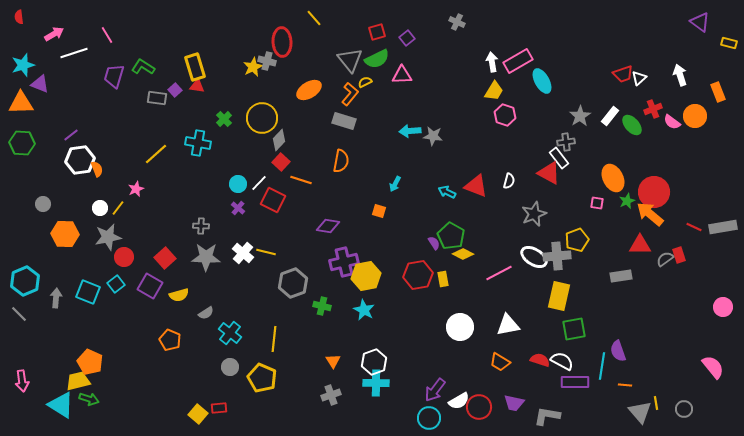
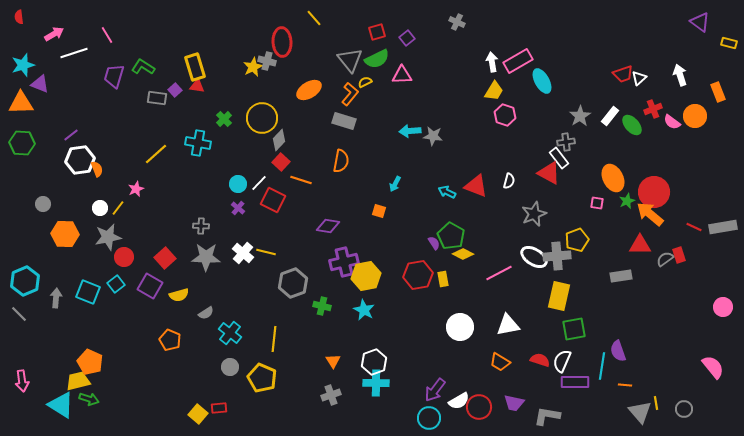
white semicircle at (562, 361): rotated 95 degrees counterclockwise
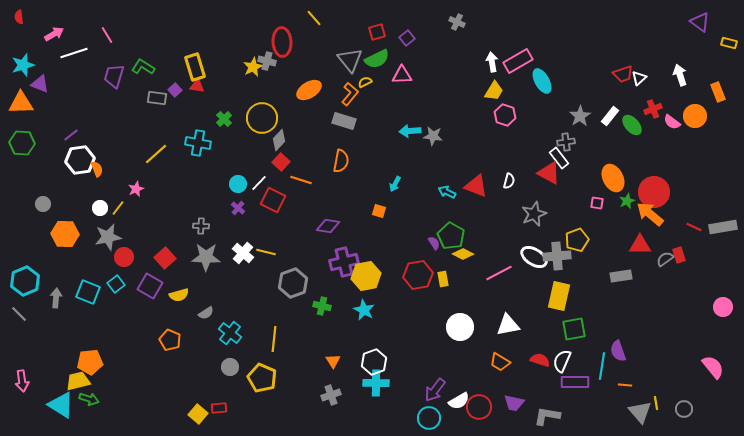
orange pentagon at (90, 362): rotated 30 degrees counterclockwise
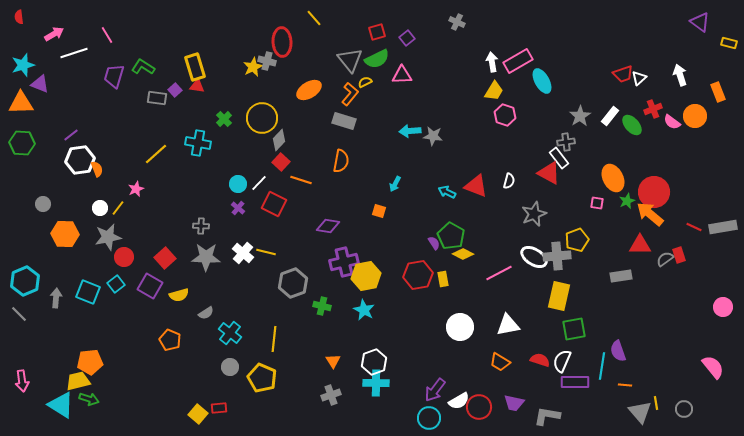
red square at (273, 200): moved 1 px right, 4 px down
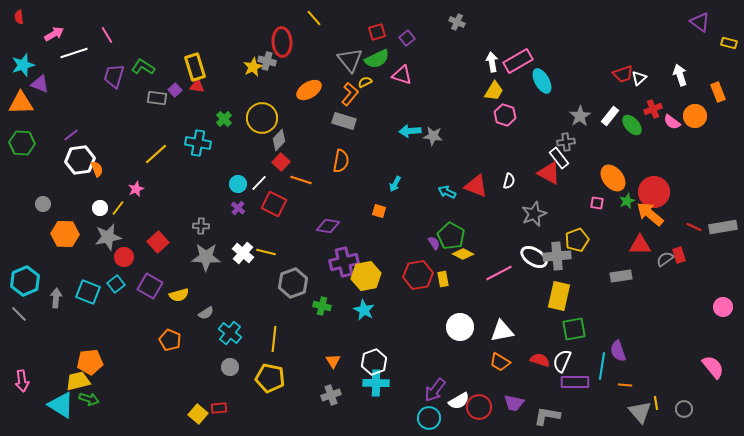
pink triangle at (402, 75): rotated 20 degrees clockwise
orange ellipse at (613, 178): rotated 12 degrees counterclockwise
red square at (165, 258): moved 7 px left, 16 px up
white triangle at (508, 325): moved 6 px left, 6 px down
yellow pentagon at (262, 378): moved 8 px right; rotated 12 degrees counterclockwise
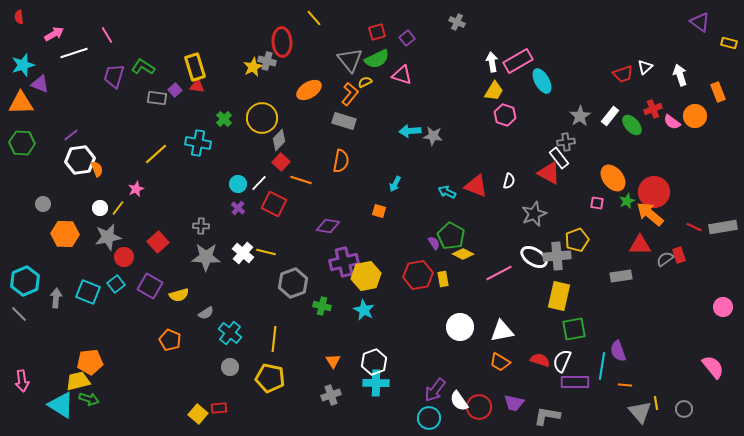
white triangle at (639, 78): moved 6 px right, 11 px up
white semicircle at (459, 401): rotated 85 degrees clockwise
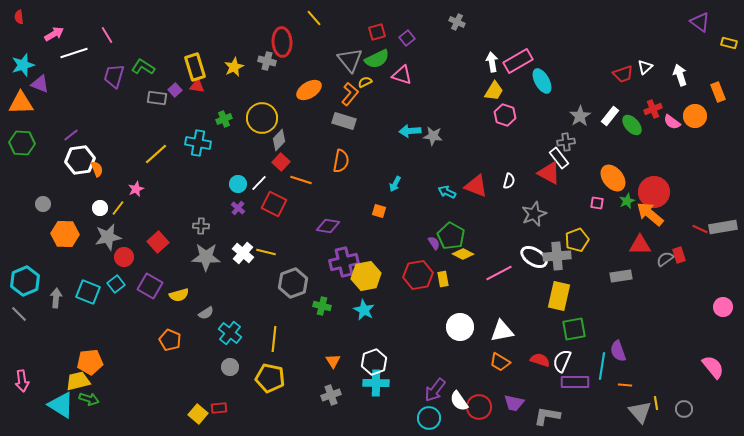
yellow star at (253, 67): moved 19 px left
green cross at (224, 119): rotated 21 degrees clockwise
red line at (694, 227): moved 6 px right, 2 px down
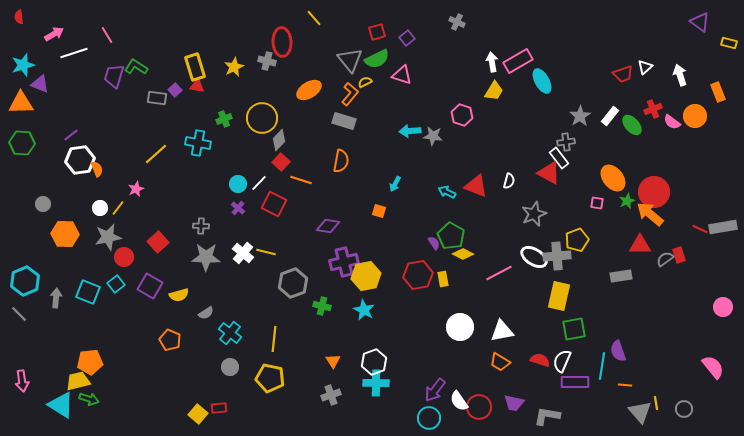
green L-shape at (143, 67): moved 7 px left
pink hexagon at (505, 115): moved 43 px left
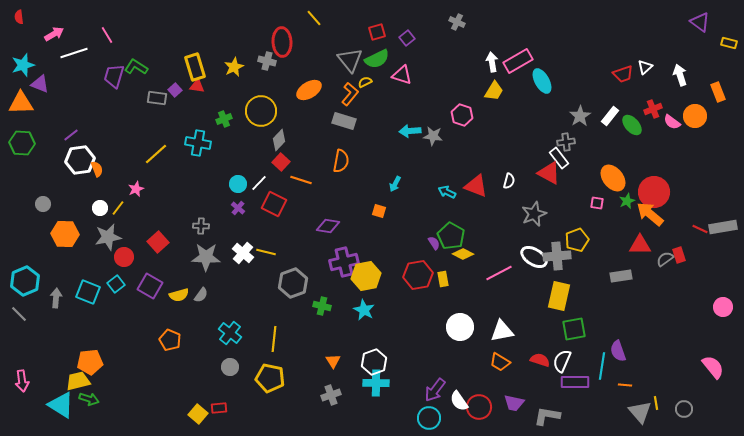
yellow circle at (262, 118): moved 1 px left, 7 px up
gray semicircle at (206, 313): moved 5 px left, 18 px up; rotated 21 degrees counterclockwise
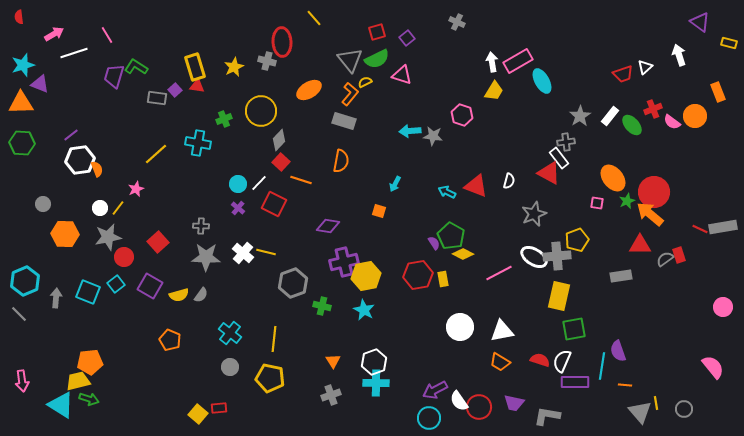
white arrow at (680, 75): moved 1 px left, 20 px up
purple arrow at (435, 390): rotated 25 degrees clockwise
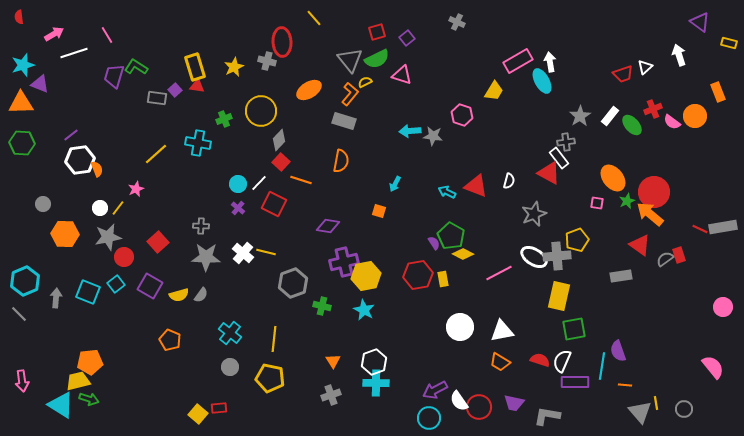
white arrow at (492, 62): moved 58 px right
red triangle at (640, 245): rotated 35 degrees clockwise
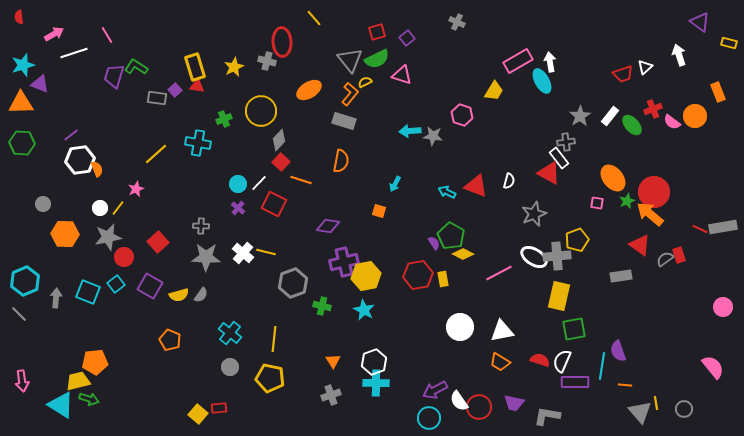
orange pentagon at (90, 362): moved 5 px right
